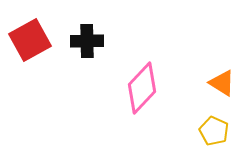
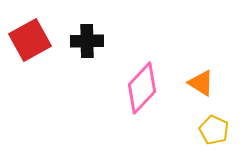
orange triangle: moved 21 px left
yellow pentagon: moved 1 px up
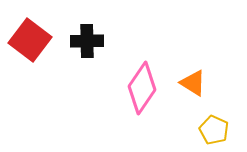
red square: rotated 24 degrees counterclockwise
orange triangle: moved 8 px left
pink diamond: rotated 9 degrees counterclockwise
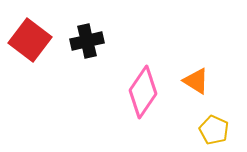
black cross: rotated 12 degrees counterclockwise
orange triangle: moved 3 px right, 2 px up
pink diamond: moved 1 px right, 4 px down
